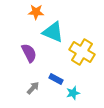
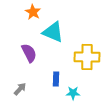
orange star: moved 3 px left; rotated 28 degrees clockwise
yellow cross: moved 5 px right, 5 px down; rotated 30 degrees counterclockwise
blue rectangle: rotated 64 degrees clockwise
gray arrow: moved 13 px left, 1 px down
cyan star: rotated 16 degrees clockwise
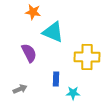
orange star: rotated 21 degrees counterclockwise
gray arrow: rotated 24 degrees clockwise
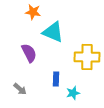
gray arrow: rotated 64 degrees clockwise
cyan star: rotated 16 degrees counterclockwise
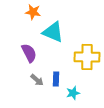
gray arrow: moved 17 px right, 9 px up
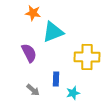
orange star: moved 1 px down
cyan triangle: rotated 45 degrees counterclockwise
gray arrow: moved 4 px left, 10 px down
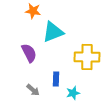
orange star: moved 2 px up
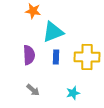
purple semicircle: moved 2 px down; rotated 24 degrees clockwise
blue rectangle: moved 22 px up
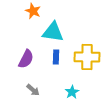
orange star: rotated 14 degrees clockwise
cyan triangle: rotated 30 degrees clockwise
purple semicircle: moved 3 px left, 4 px down; rotated 30 degrees clockwise
cyan star: moved 1 px left, 1 px up; rotated 16 degrees counterclockwise
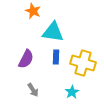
yellow cross: moved 4 px left, 6 px down; rotated 15 degrees clockwise
gray arrow: rotated 16 degrees clockwise
